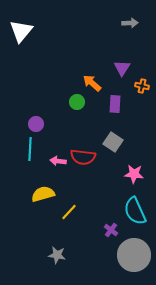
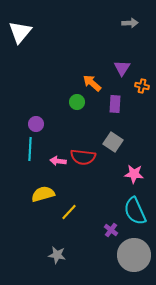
white triangle: moved 1 px left, 1 px down
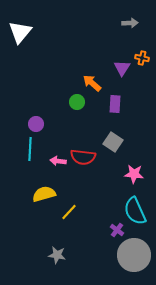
orange cross: moved 28 px up
yellow semicircle: moved 1 px right
purple cross: moved 6 px right
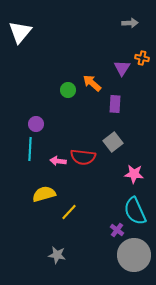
green circle: moved 9 px left, 12 px up
gray square: rotated 18 degrees clockwise
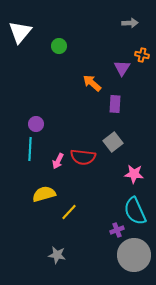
orange cross: moved 3 px up
green circle: moved 9 px left, 44 px up
pink arrow: rotated 70 degrees counterclockwise
purple cross: rotated 32 degrees clockwise
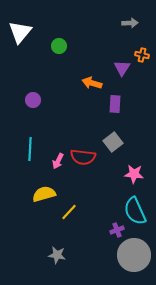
orange arrow: rotated 24 degrees counterclockwise
purple circle: moved 3 px left, 24 px up
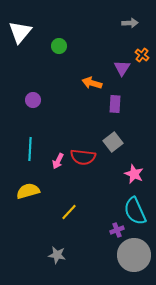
orange cross: rotated 24 degrees clockwise
pink star: rotated 18 degrees clockwise
yellow semicircle: moved 16 px left, 3 px up
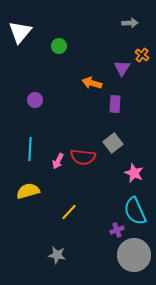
purple circle: moved 2 px right
gray square: moved 1 px down
pink star: moved 1 px up
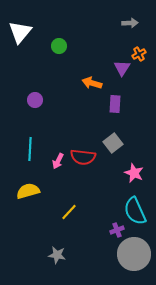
orange cross: moved 3 px left, 1 px up; rotated 24 degrees clockwise
gray circle: moved 1 px up
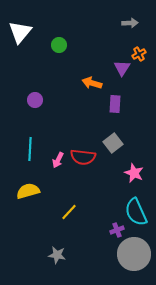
green circle: moved 1 px up
pink arrow: moved 1 px up
cyan semicircle: moved 1 px right, 1 px down
